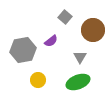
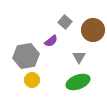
gray square: moved 5 px down
gray hexagon: moved 3 px right, 6 px down
gray triangle: moved 1 px left
yellow circle: moved 6 px left
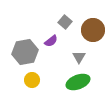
gray hexagon: moved 1 px left, 4 px up
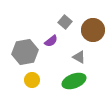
gray triangle: rotated 32 degrees counterclockwise
green ellipse: moved 4 px left, 1 px up
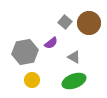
brown circle: moved 4 px left, 7 px up
purple semicircle: moved 2 px down
gray triangle: moved 5 px left
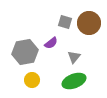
gray square: rotated 24 degrees counterclockwise
gray triangle: rotated 40 degrees clockwise
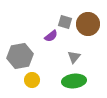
brown circle: moved 1 px left, 1 px down
purple semicircle: moved 7 px up
gray hexagon: moved 5 px left, 4 px down
green ellipse: rotated 15 degrees clockwise
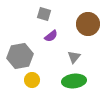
gray square: moved 21 px left, 8 px up
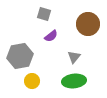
yellow circle: moved 1 px down
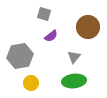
brown circle: moved 3 px down
yellow circle: moved 1 px left, 2 px down
